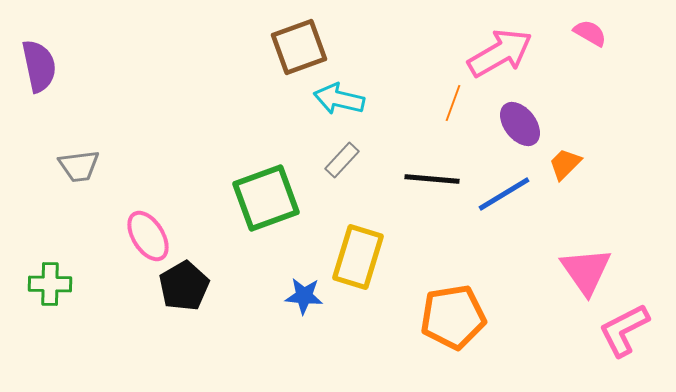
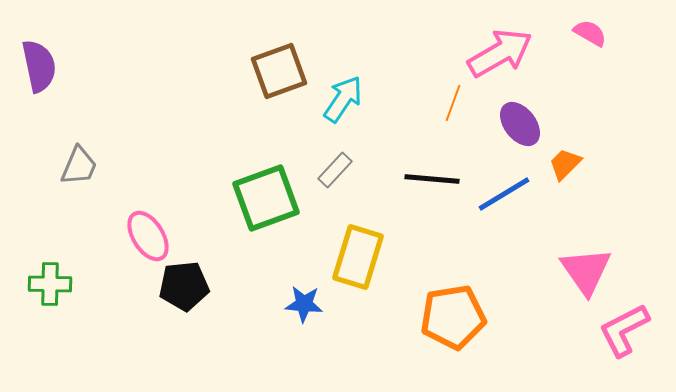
brown square: moved 20 px left, 24 px down
cyan arrow: moved 4 px right; rotated 111 degrees clockwise
gray rectangle: moved 7 px left, 10 px down
gray trapezoid: rotated 60 degrees counterclockwise
black pentagon: rotated 24 degrees clockwise
blue star: moved 8 px down
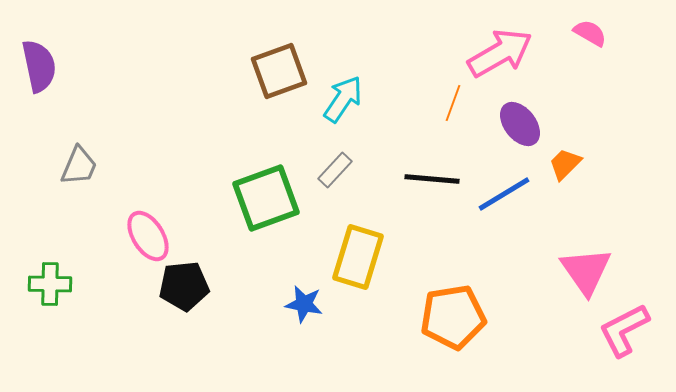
blue star: rotated 6 degrees clockwise
